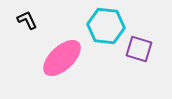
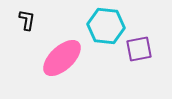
black L-shape: rotated 35 degrees clockwise
purple square: rotated 28 degrees counterclockwise
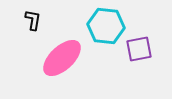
black L-shape: moved 6 px right
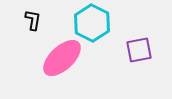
cyan hexagon: moved 14 px left, 3 px up; rotated 21 degrees clockwise
purple square: moved 1 px down
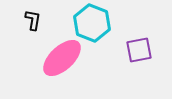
cyan hexagon: rotated 6 degrees counterclockwise
